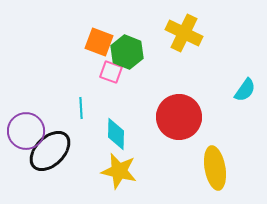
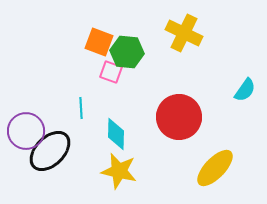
green hexagon: rotated 16 degrees counterclockwise
yellow ellipse: rotated 54 degrees clockwise
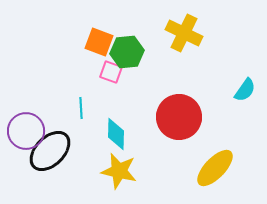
green hexagon: rotated 12 degrees counterclockwise
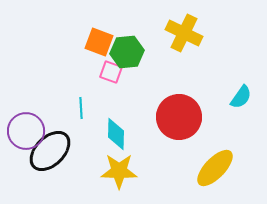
cyan semicircle: moved 4 px left, 7 px down
yellow star: rotated 12 degrees counterclockwise
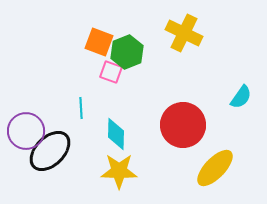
green hexagon: rotated 16 degrees counterclockwise
red circle: moved 4 px right, 8 px down
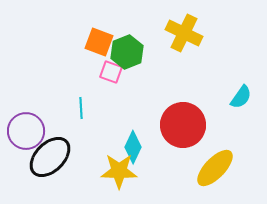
cyan diamond: moved 17 px right, 13 px down; rotated 24 degrees clockwise
black ellipse: moved 6 px down
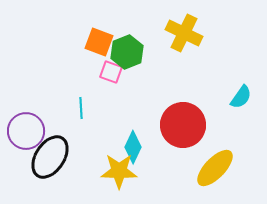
black ellipse: rotated 12 degrees counterclockwise
